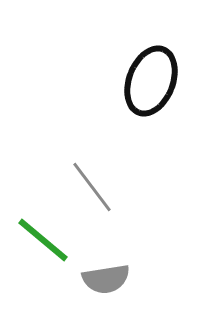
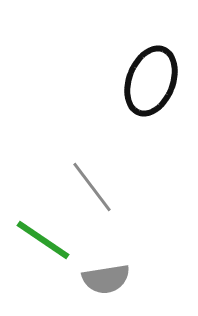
green line: rotated 6 degrees counterclockwise
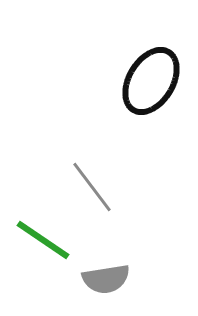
black ellipse: rotated 10 degrees clockwise
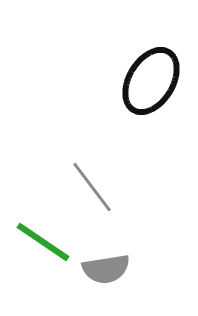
green line: moved 2 px down
gray semicircle: moved 10 px up
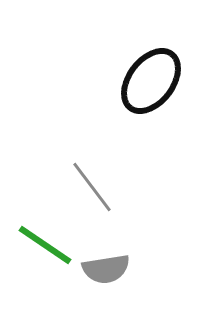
black ellipse: rotated 6 degrees clockwise
green line: moved 2 px right, 3 px down
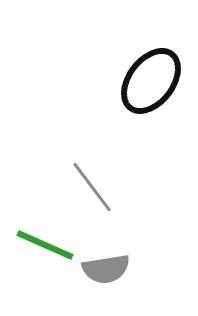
green line: rotated 10 degrees counterclockwise
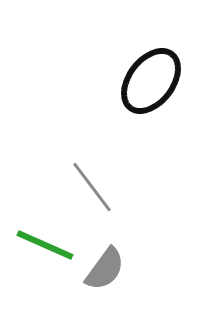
gray semicircle: moved 1 px left; rotated 45 degrees counterclockwise
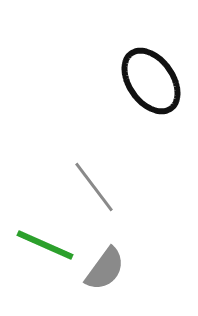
black ellipse: rotated 72 degrees counterclockwise
gray line: moved 2 px right
